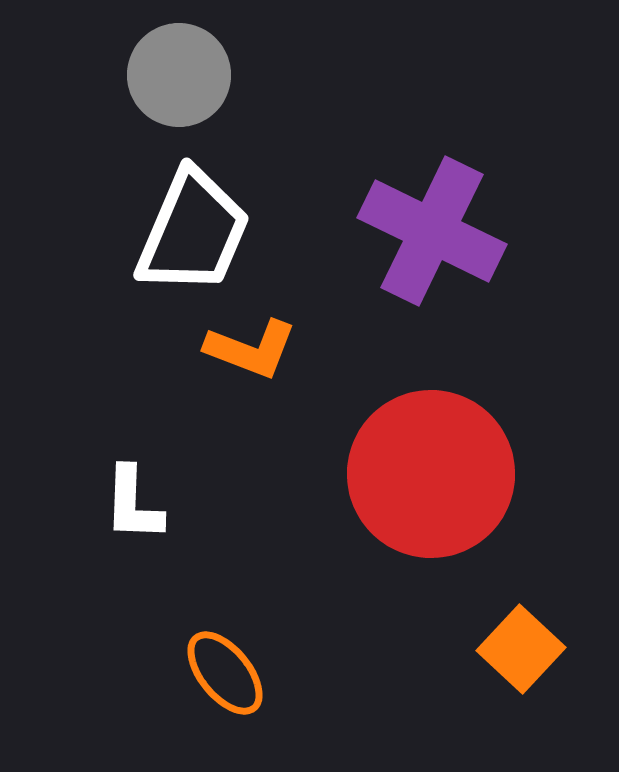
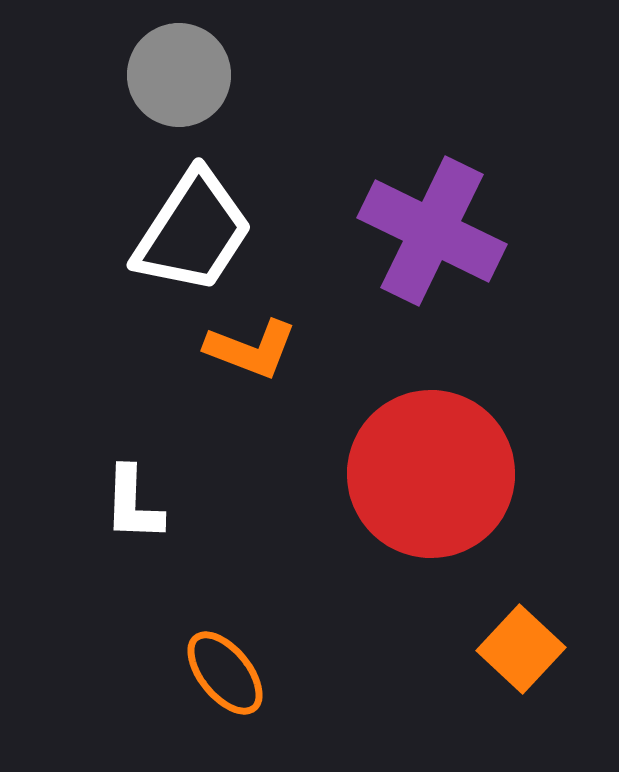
white trapezoid: rotated 10 degrees clockwise
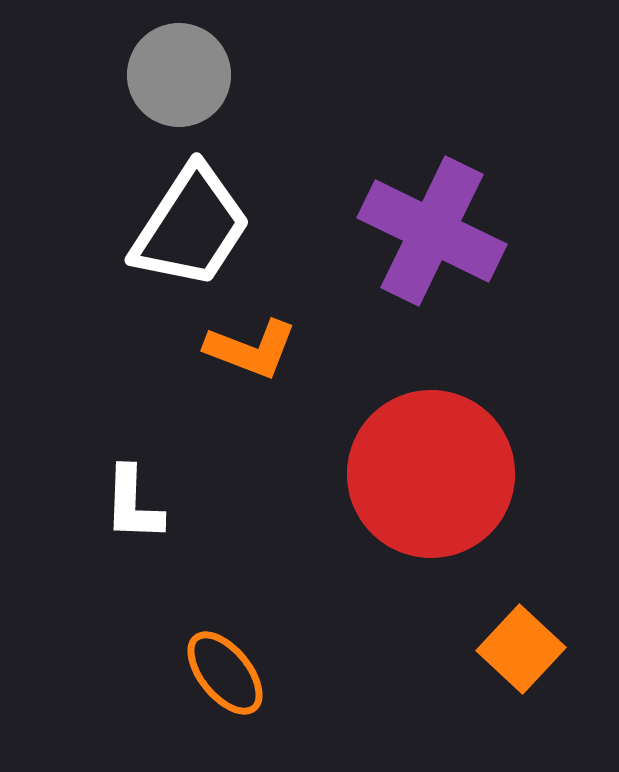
white trapezoid: moved 2 px left, 5 px up
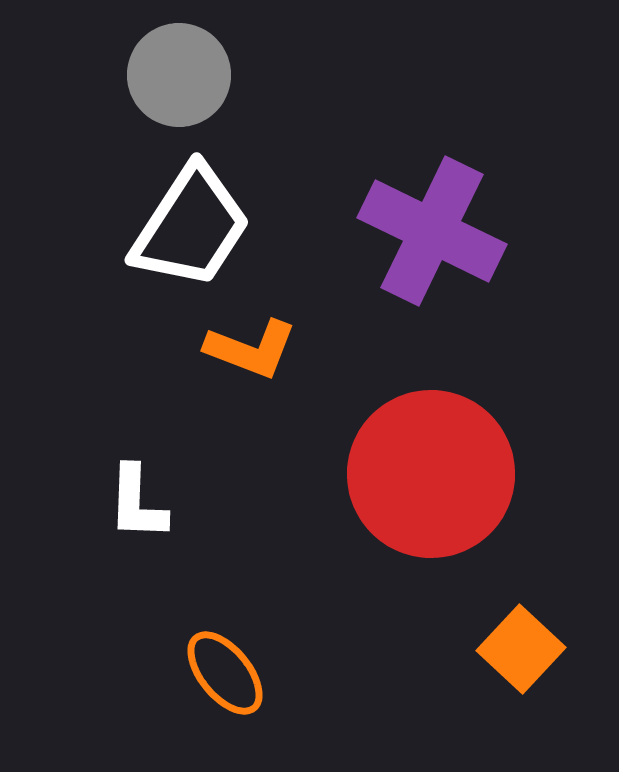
white L-shape: moved 4 px right, 1 px up
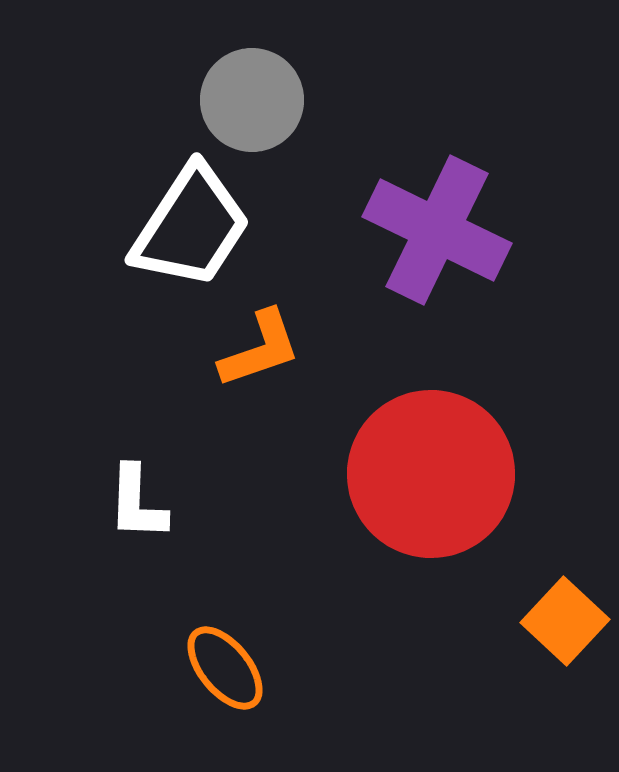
gray circle: moved 73 px right, 25 px down
purple cross: moved 5 px right, 1 px up
orange L-shape: moved 9 px right; rotated 40 degrees counterclockwise
orange square: moved 44 px right, 28 px up
orange ellipse: moved 5 px up
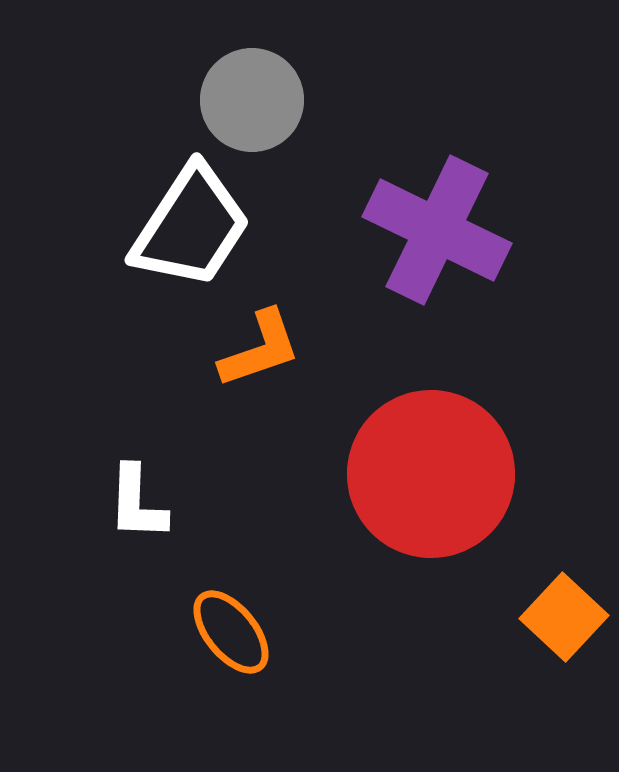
orange square: moved 1 px left, 4 px up
orange ellipse: moved 6 px right, 36 px up
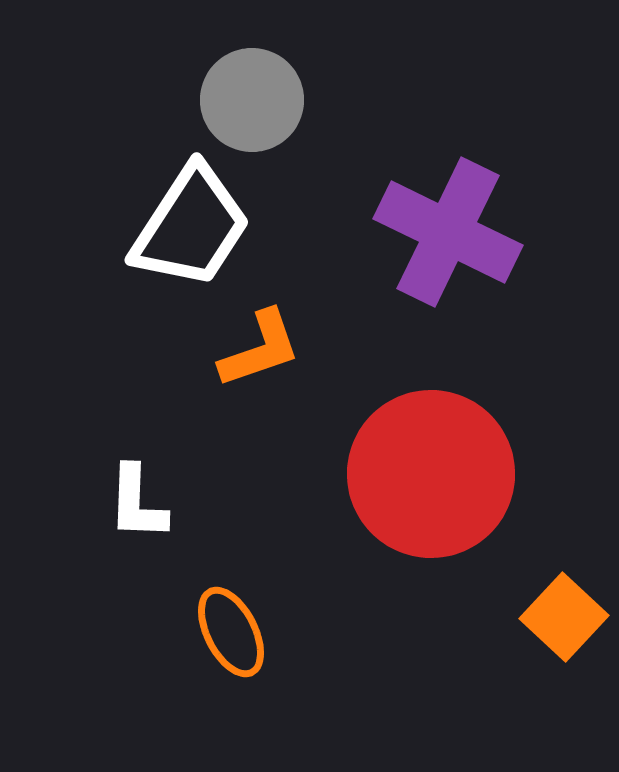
purple cross: moved 11 px right, 2 px down
orange ellipse: rotated 12 degrees clockwise
